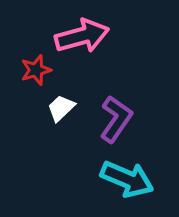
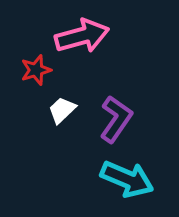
white trapezoid: moved 1 px right, 2 px down
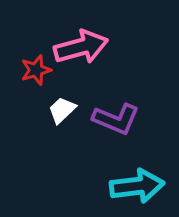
pink arrow: moved 1 px left, 11 px down
purple L-shape: rotated 78 degrees clockwise
cyan arrow: moved 10 px right, 7 px down; rotated 30 degrees counterclockwise
